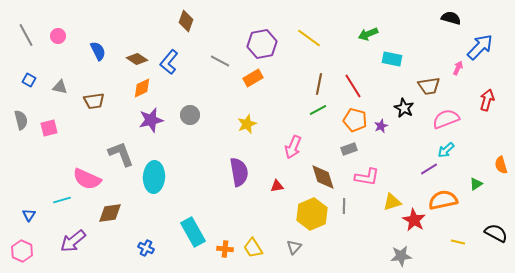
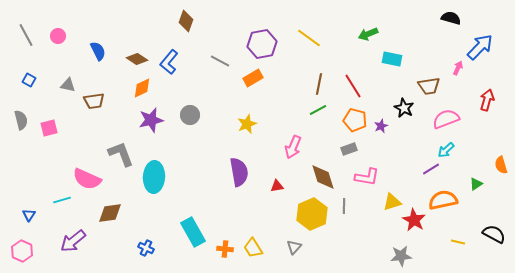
gray triangle at (60, 87): moved 8 px right, 2 px up
purple line at (429, 169): moved 2 px right
black semicircle at (496, 233): moved 2 px left, 1 px down
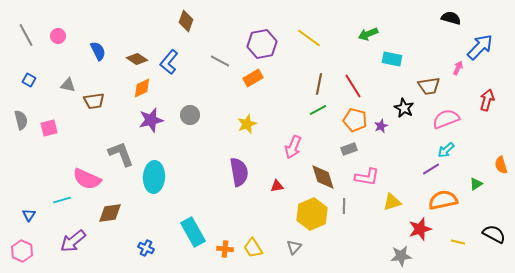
red star at (414, 220): moved 6 px right, 9 px down; rotated 25 degrees clockwise
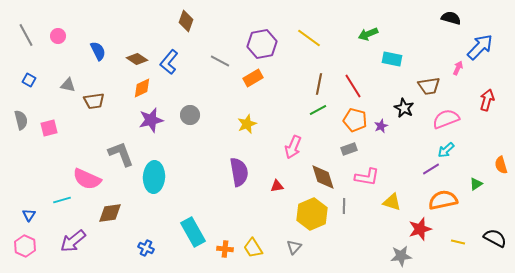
yellow triangle at (392, 202): rotated 36 degrees clockwise
black semicircle at (494, 234): moved 1 px right, 4 px down
pink hexagon at (22, 251): moved 3 px right, 5 px up
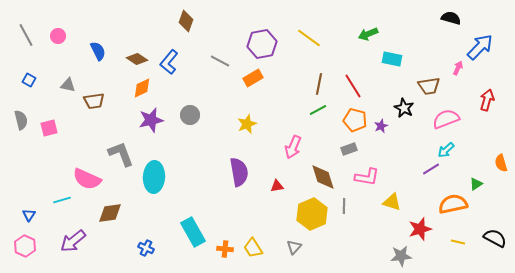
orange semicircle at (501, 165): moved 2 px up
orange semicircle at (443, 200): moved 10 px right, 4 px down
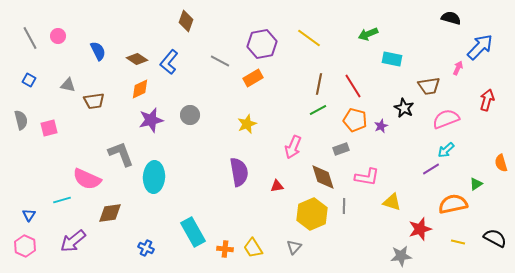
gray line at (26, 35): moved 4 px right, 3 px down
orange diamond at (142, 88): moved 2 px left, 1 px down
gray rectangle at (349, 149): moved 8 px left
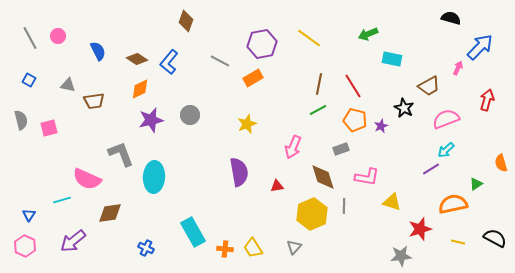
brown trapezoid at (429, 86): rotated 20 degrees counterclockwise
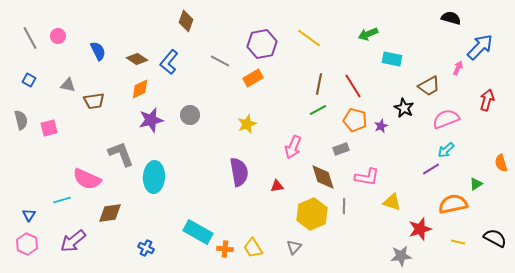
cyan rectangle at (193, 232): moved 5 px right; rotated 32 degrees counterclockwise
pink hexagon at (25, 246): moved 2 px right, 2 px up
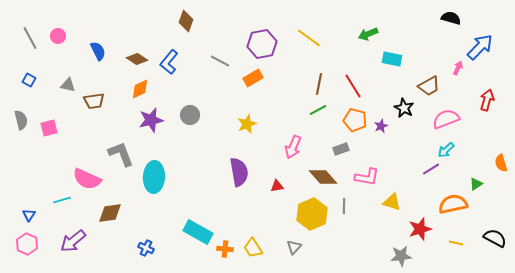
brown diamond at (323, 177): rotated 24 degrees counterclockwise
yellow line at (458, 242): moved 2 px left, 1 px down
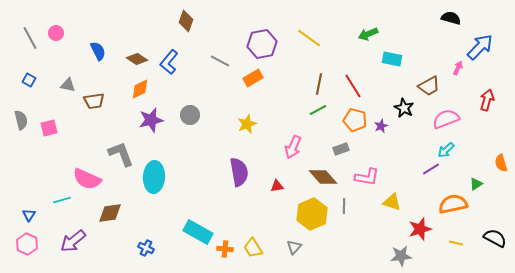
pink circle at (58, 36): moved 2 px left, 3 px up
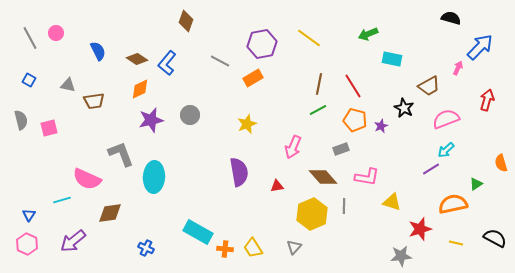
blue L-shape at (169, 62): moved 2 px left, 1 px down
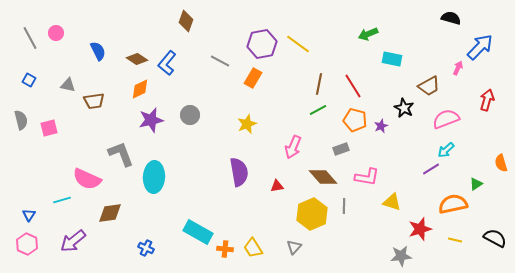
yellow line at (309, 38): moved 11 px left, 6 px down
orange rectangle at (253, 78): rotated 30 degrees counterclockwise
yellow line at (456, 243): moved 1 px left, 3 px up
